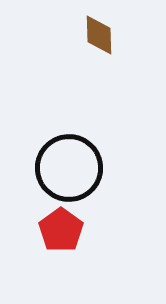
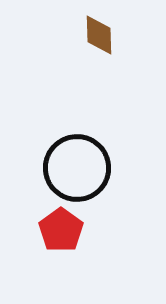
black circle: moved 8 px right
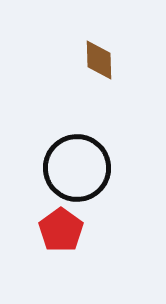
brown diamond: moved 25 px down
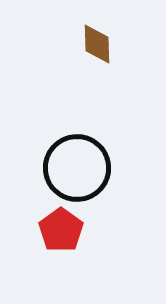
brown diamond: moved 2 px left, 16 px up
